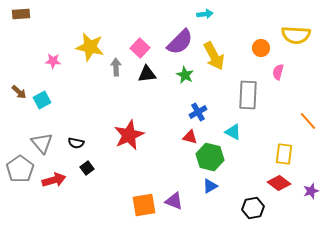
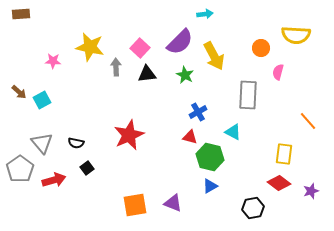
purple triangle: moved 1 px left, 2 px down
orange square: moved 9 px left
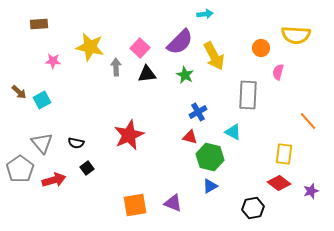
brown rectangle: moved 18 px right, 10 px down
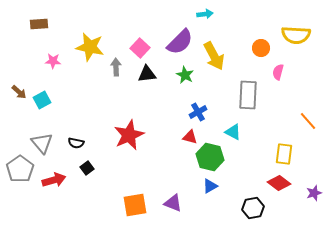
purple star: moved 3 px right, 2 px down
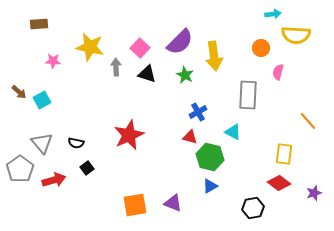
cyan arrow: moved 68 px right
yellow arrow: rotated 20 degrees clockwise
black triangle: rotated 24 degrees clockwise
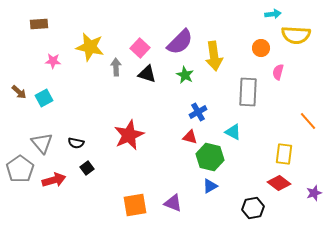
gray rectangle: moved 3 px up
cyan square: moved 2 px right, 2 px up
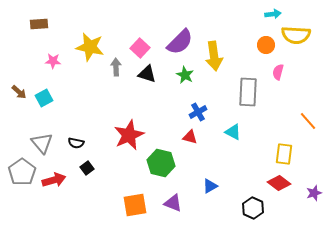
orange circle: moved 5 px right, 3 px up
green hexagon: moved 49 px left, 6 px down
gray pentagon: moved 2 px right, 3 px down
black hexagon: rotated 25 degrees counterclockwise
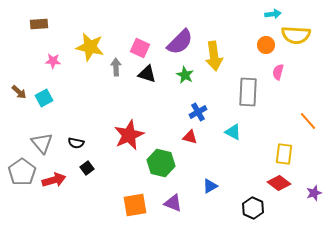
pink square: rotated 18 degrees counterclockwise
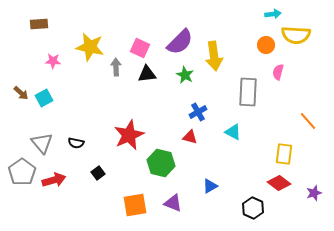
black triangle: rotated 24 degrees counterclockwise
brown arrow: moved 2 px right, 1 px down
black square: moved 11 px right, 5 px down
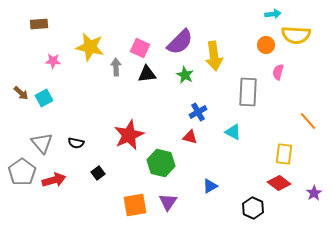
purple star: rotated 14 degrees counterclockwise
purple triangle: moved 5 px left, 1 px up; rotated 42 degrees clockwise
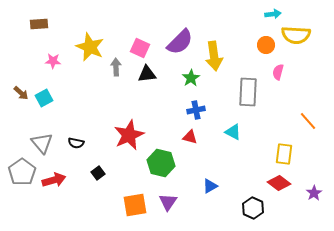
yellow star: rotated 12 degrees clockwise
green star: moved 6 px right, 3 px down; rotated 12 degrees clockwise
blue cross: moved 2 px left, 2 px up; rotated 18 degrees clockwise
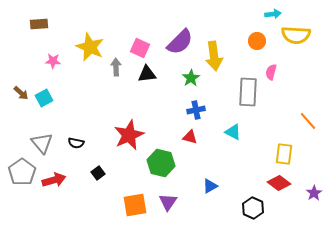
orange circle: moved 9 px left, 4 px up
pink semicircle: moved 7 px left
